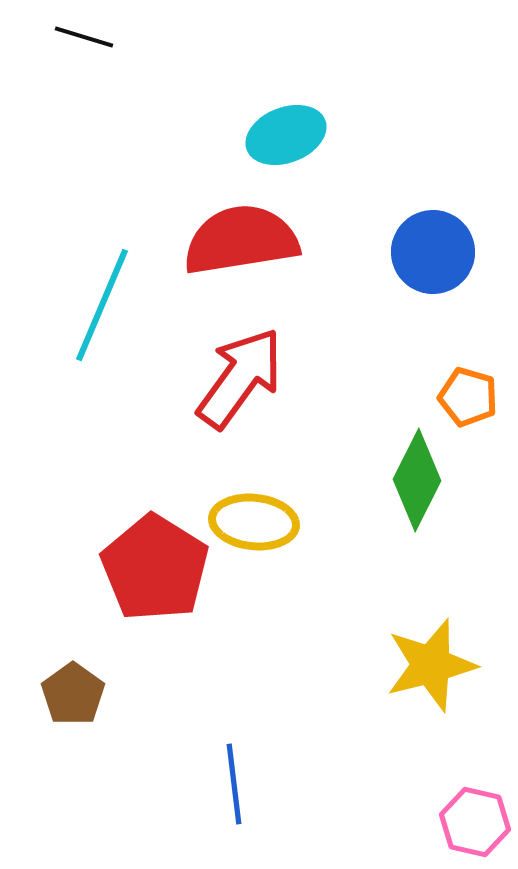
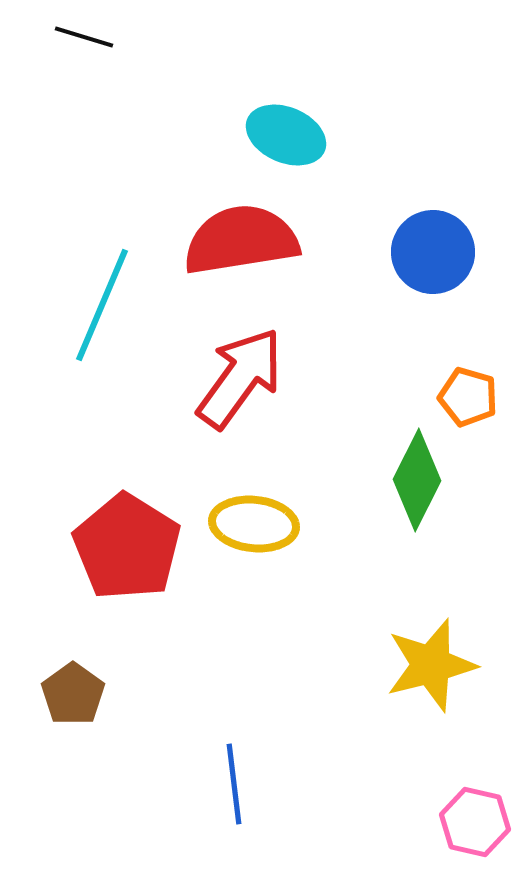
cyan ellipse: rotated 44 degrees clockwise
yellow ellipse: moved 2 px down
red pentagon: moved 28 px left, 21 px up
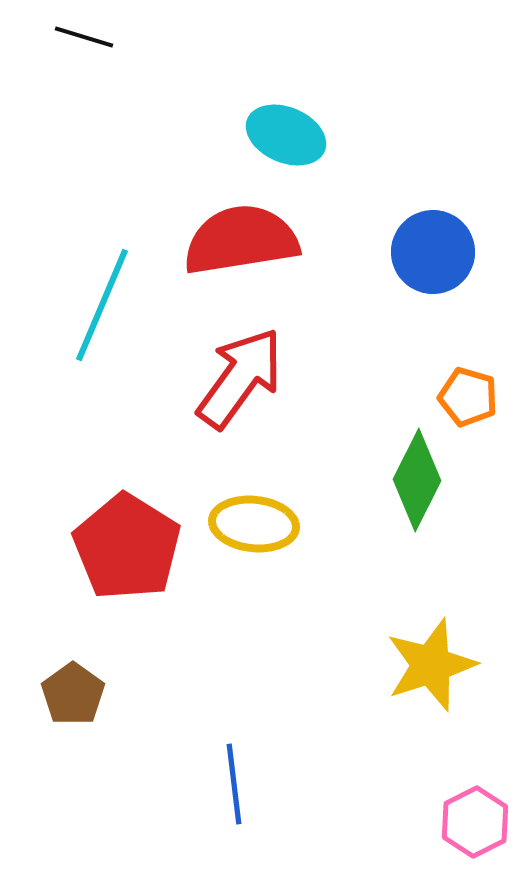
yellow star: rotated 4 degrees counterclockwise
pink hexagon: rotated 20 degrees clockwise
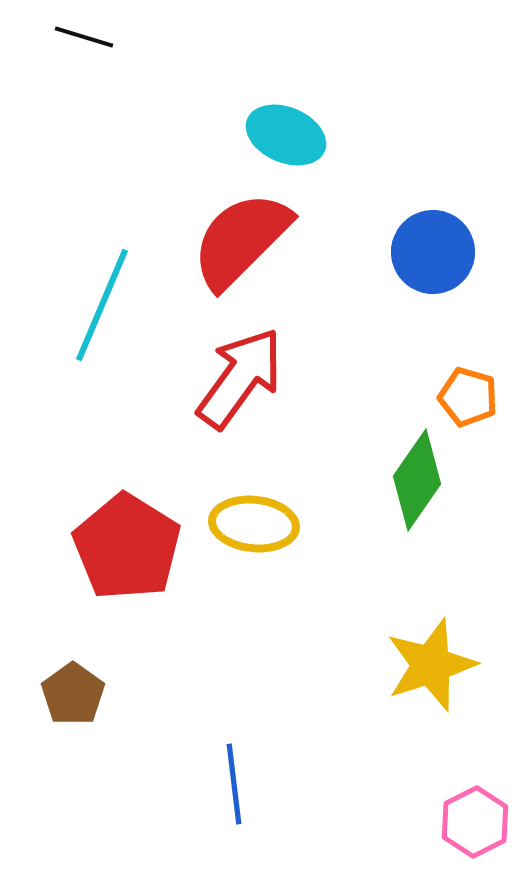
red semicircle: rotated 36 degrees counterclockwise
green diamond: rotated 8 degrees clockwise
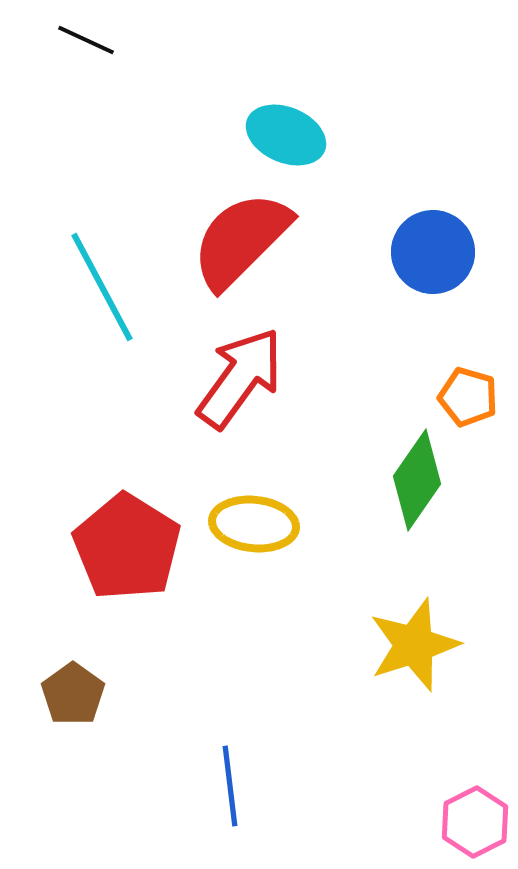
black line: moved 2 px right, 3 px down; rotated 8 degrees clockwise
cyan line: moved 18 px up; rotated 51 degrees counterclockwise
yellow star: moved 17 px left, 20 px up
blue line: moved 4 px left, 2 px down
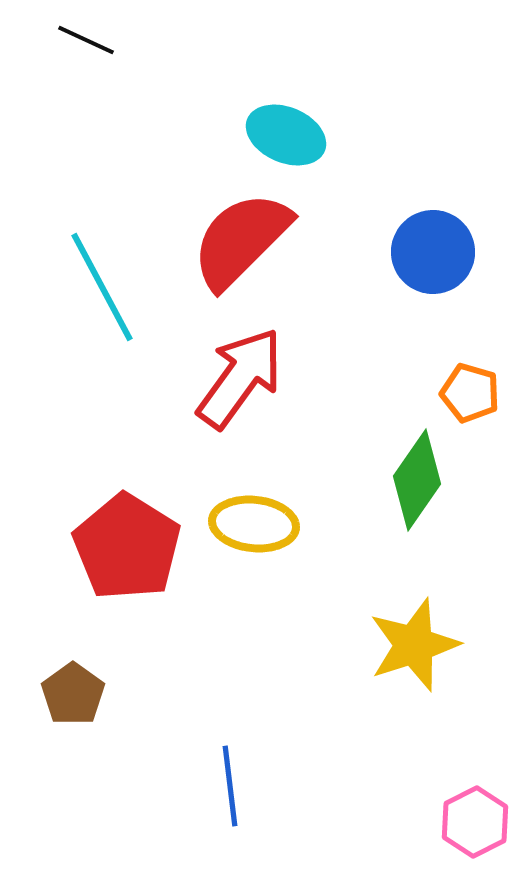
orange pentagon: moved 2 px right, 4 px up
